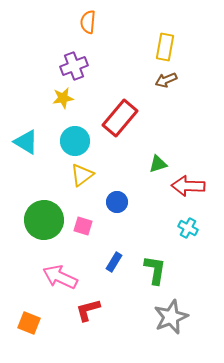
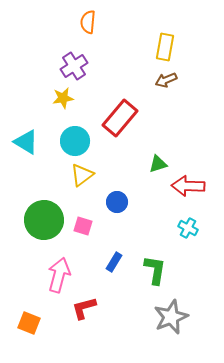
purple cross: rotated 12 degrees counterclockwise
pink arrow: moved 1 px left, 2 px up; rotated 80 degrees clockwise
red L-shape: moved 4 px left, 2 px up
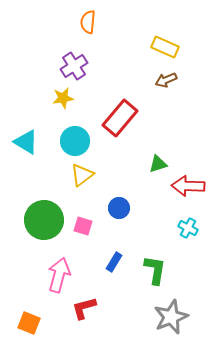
yellow rectangle: rotated 76 degrees counterclockwise
blue circle: moved 2 px right, 6 px down
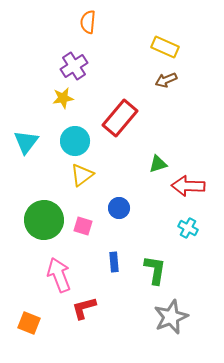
cyan triangle: rotated 36 degrees clockwise
blue rectangle: rotated 36 degrees counterclockwise
pink arrow: rotated 36 degrees counterclockwise
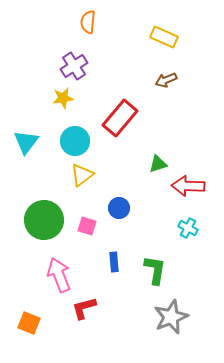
yellow rectangle: moved 1 px left, 10 px up
pink square: moved 4 px right
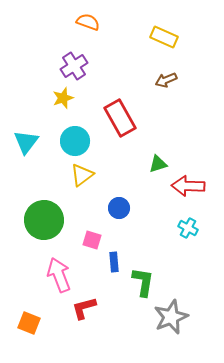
orange semicircle: rotated 105 degrees clockwise
yellow star: rotated 10 degrees counterclockwise
red rectangle: rotated 69 degrees counterclockwise
pink square: moved 5 px right, 14 px down
green L-shape: moved 12 px left, 12 px down
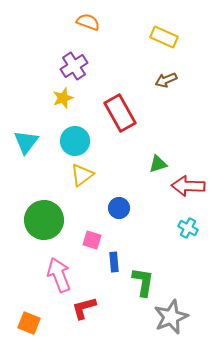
red rectangle: moved 5 px up
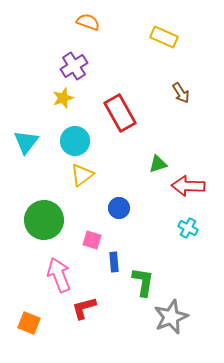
brown arrow: moved 15 px right, 13 px down; rotated 100 degrees counterclockwise
